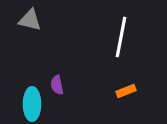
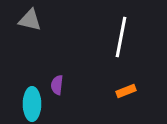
purple semicircle: rotated 18 degrees clockwise
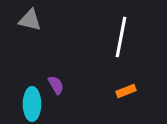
purple semicircle: moved 1 px left; rotated 144 degrees clockwise
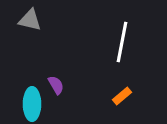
white line: moved 1 px right, 5 px down
orange rectangle: moved 4 px left, 5 px down; rotated 18 degrees counterclockwise
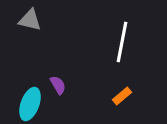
purple semicircle: moved 2 px right
cyan ellipse: moved 2 px left; rotated 20 degrees clockwise
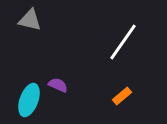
white line: moved 1 px right; rotated 24 degrees clockwise
purple semicircle: rotated 36 degrees counterclockwise
cyan ellipse: moved 1 px left, 4 px up
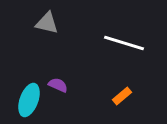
gray triangle: moved 17 px right, 3 px down
white line: moved 1 px right, 1 px down; rotated 72 degrees clockwise
